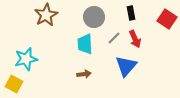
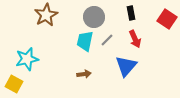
gray line: moved 7 px left, 2 px down
cyan trapezoid: moved 3 px up; rotated 15 degrees clockwise
cyan star: moved 1 px right
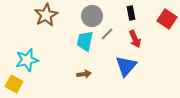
gray circle: moved 2 px left, 1 px up
gray line: moved 6 px up
cyan star: moved 1 px down
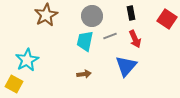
gray line: moved 3 px right, 2 px down; rotated 24 degrees clockwise
cyan star: rotated 15 degrees counterclockwise
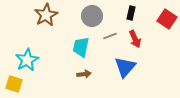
black rectangle: rotated 24 degrees clockwise
cyan trapezoid: moved 4 px left, 6 px down
blue triangle: moved 1 px left, 1 px down
yellow square: rotated 12 degrees counterclockwise
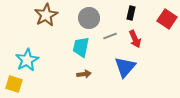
gray circle: moved 3 px left, 2 px down
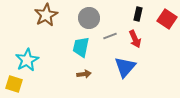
black rectangle: moved 7 px right, 1 px down
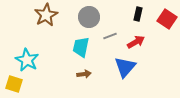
gray circle: moved 1 px up
red arrow: moved 1 px right, 3 px down; rotated 96 degrees counterclockwise
cyan star: rotated 15 degrees counterclockwise
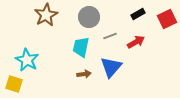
black rectangle: rotated 48 degrees clockwise
red square: rotated 30 degrees clockwise
blue triangle: moved 14 px left
